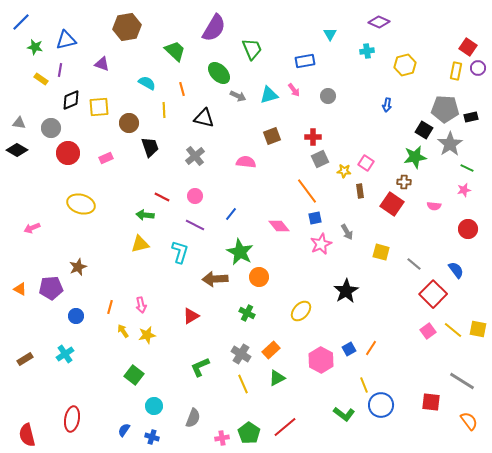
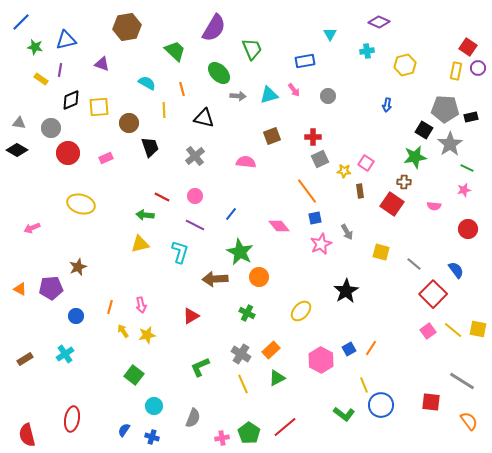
gray arrow at (238, 96): rotated 21 degrees counterclockwise
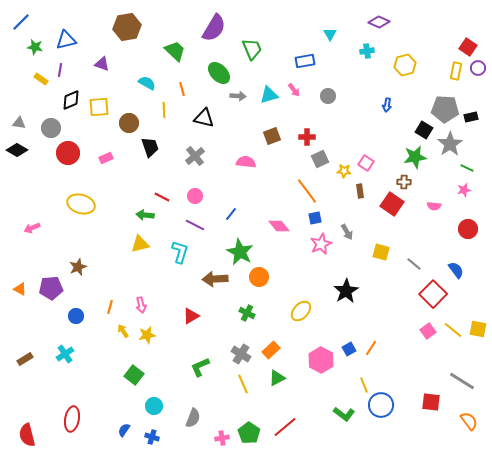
red cross at (313, 137): moved 6 px left
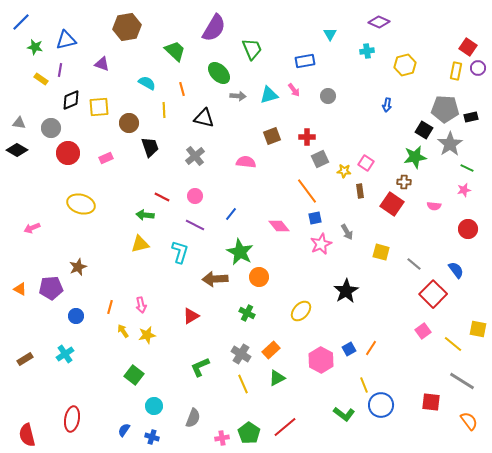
yellow line at (453, 330): moved 14 px down
pink square at (428, 331): moved 5 px left
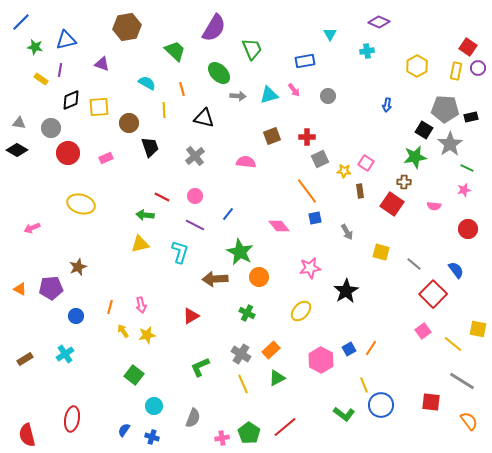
yellow hexagon at (405, 65): moved 12 px right, 1 px down; rotated 15 degrees counterclockwise
blue line at (231, 214): moved 3 px left
pink star at (321, 244): moved 11 px left, 24 px down; rotated 15 degrees clockwise
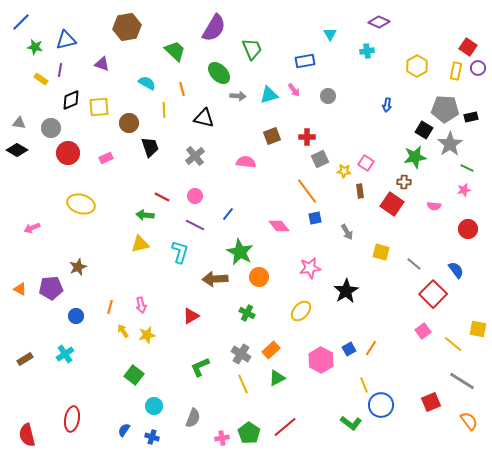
red square at (431, 402): rotated 30 degrees counterclockwise
green L-shape at (344, 414): moved 7 px right, 9 px down
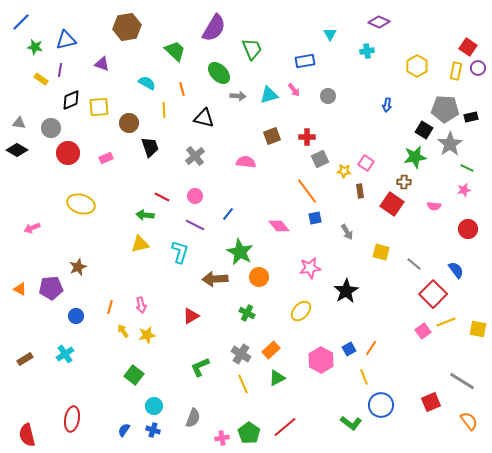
yellow line at (453, 344): moved 7 px left, 22 px up; rotated 60 degrees counterclockwise
yellow line at (364, 385): moved 8 px up
blue cross at (152, 437): moved 1 px right, 7 px up
